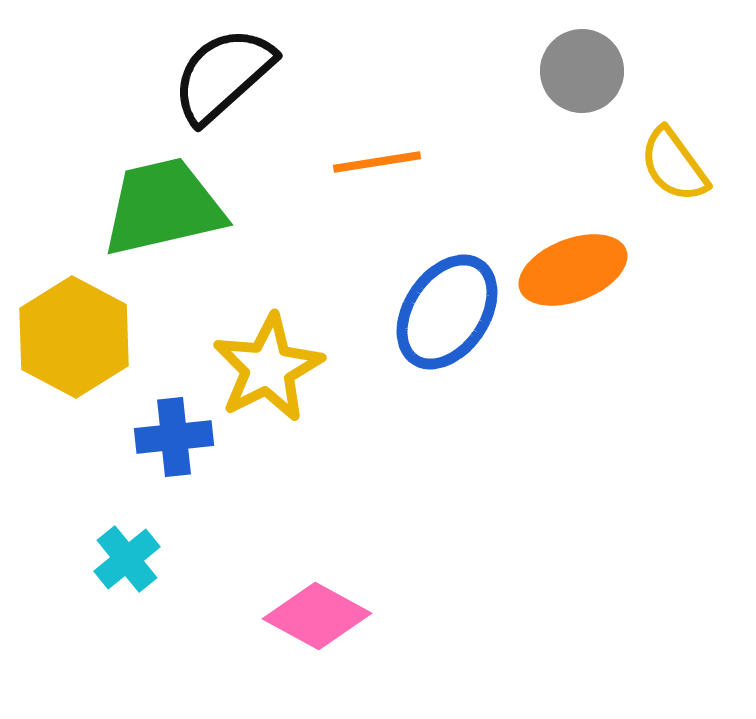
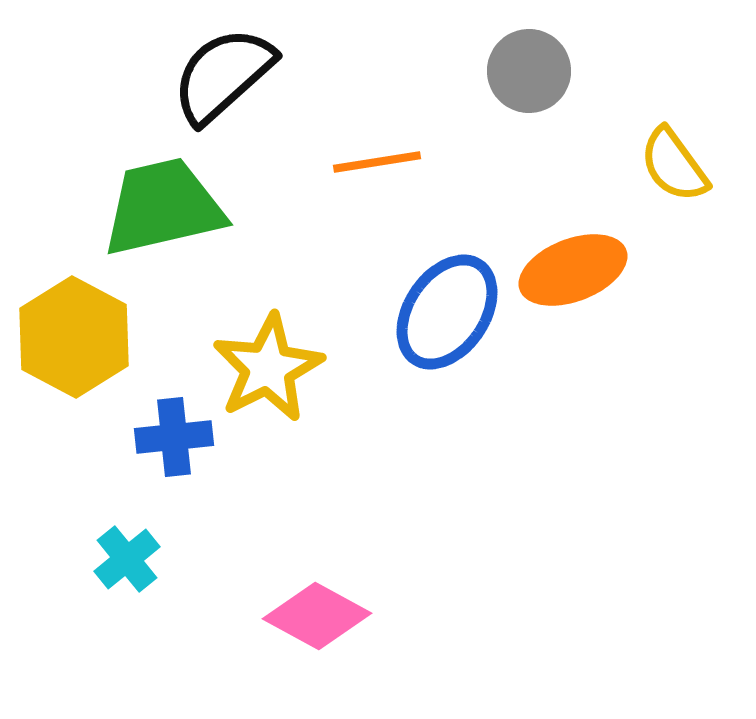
gray circle: moved 53 px left
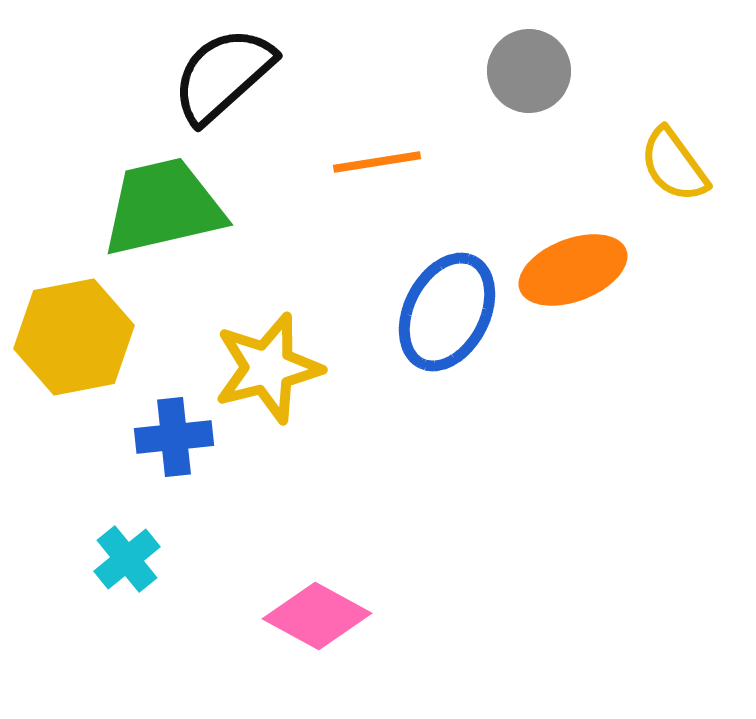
blue ellipse: rotated 7 degrees counterclockwise
yellow hexagon: rotated 21 degrees clockwise
yellow star: rotated 13 degrees clockwise
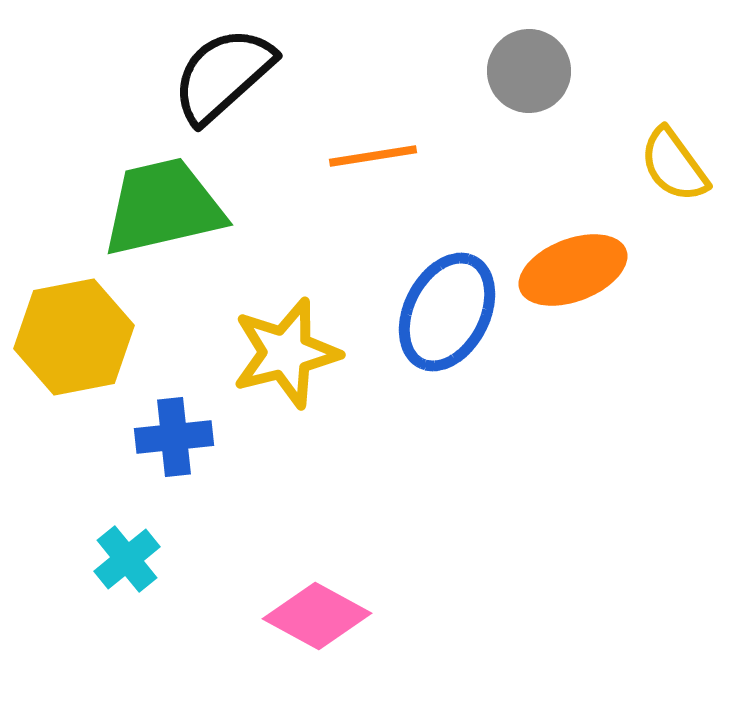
orange line: moved 4 px left, 6 px up
yellow star: moved 18 px right, 15 px up
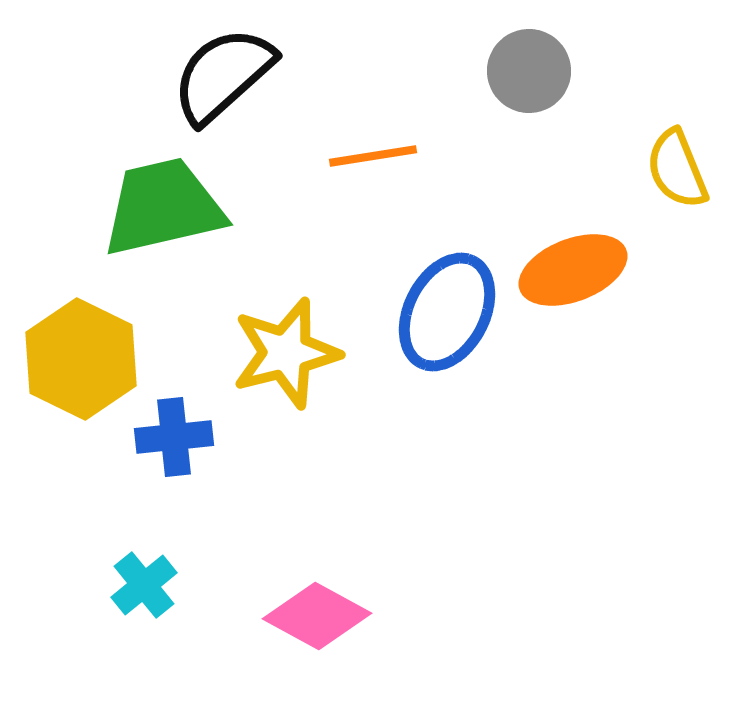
yellow semicircle: moved 3 px right, 4 px down; rotated 14 degrees clockwise
yellow hexagon: moved 7 px right, 22 px down; rotated 23 degrees counterclockwise
cyan cross: moved 17 px right, 26 px down
